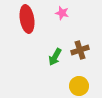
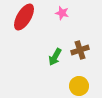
red ellipse: moved 3 px left, 2 px up; rotated 40 degrees clockwise
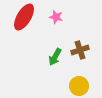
pink star: moved 6 px left, 4 px down
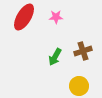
pink star: rotated 16 degrees counterclockwise
brown cross: moved 3 px right, 1 px down
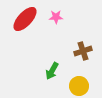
red ellipse: moved 1 px right, 2 px down; rotated 12 degrees clockwise
green arrow: moved 3 px left, 14 px down
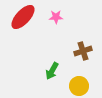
red ellipse: moved 2 px left, 2 px up
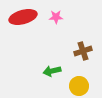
red ellipse: rotated 32 degrees clockwise
green arrow: rotated 48 degrees clockwise
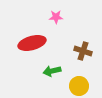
red ellipse: moved 9 px right, 26 px down
brown cross: rotated 36 degrees clockwise
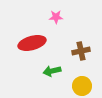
brown cross: moved 2 px left; rotated 30 degrees counterclockwise
yellow circle: moved 3 px right
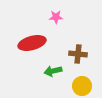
brown cross: moved 3 px left, 3 px down; rotated 18 degrees clockwise
green arrow: moved 1 px right
